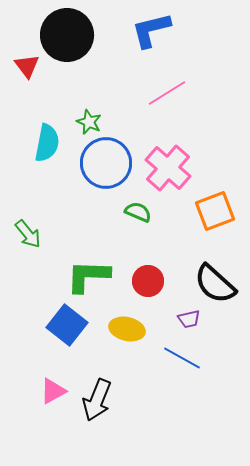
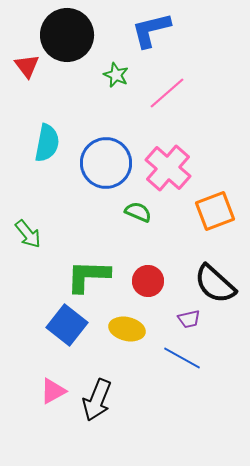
pink line: rotated 9 degrees counterclockwise
green star: moved 27 px right, 47 px up
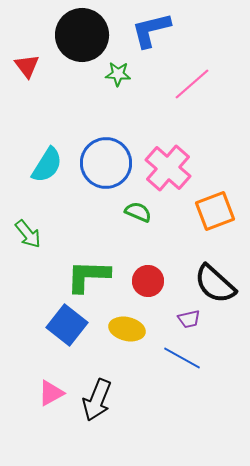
black circle: moved 15 px right
green star: moved 2 px right, 1 px up; rotated 20 degrees counterclockwise
pink line: moved 25 px right, 9 px up
cyan semicircle: moved 22 px down; rotated 21 degrees clockwise
pink triangle: moved 2 px left, 2 px down
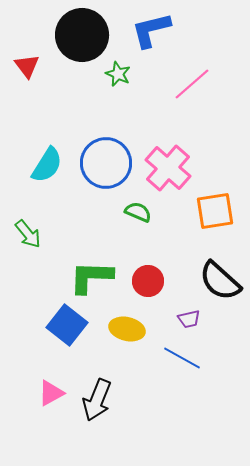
green star: rotated 20 degrees clockwise
orange square: rotated 12 degrees clockwise
green L-shape: moved 3 px right, 1 px down
black semicircle: moved 5 px right, 3 px up
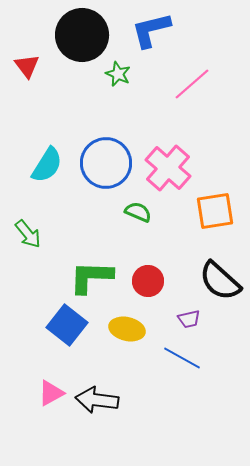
black arrow: rotated 75 degrees clockwise
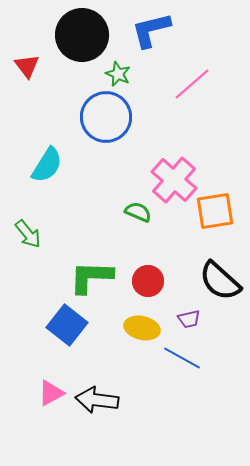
blue circle: moved 46 px up
pink cross: moved 6 px right, 12 px down
yellow ellipse: moved 15 px right, 1 px up
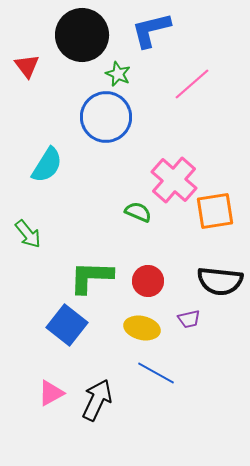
black semicircle: rotated 36 degrees counterclockwise
blue line: moved 26 px left, 15 px down
black arrow: rotated 108 degrees clockwise
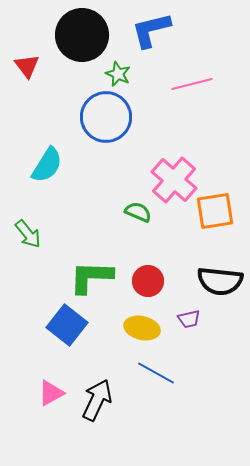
pink line: rotated 27 degrees clockwise
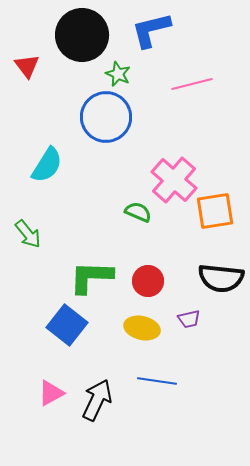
black semicircle: moved 1 px right, 3 px up
blue line: moved 1 px right, 8 px down; rotated 21 degrees counterclockwise
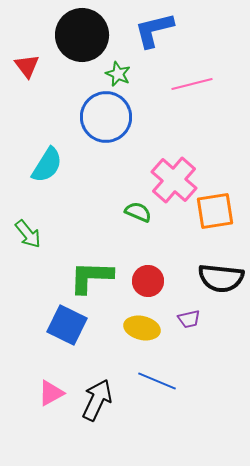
blue L-shape: moved 3 px right
blue square: rotated 12 degrees counterclockwise
blue line: rotated 15 degrees clockwise
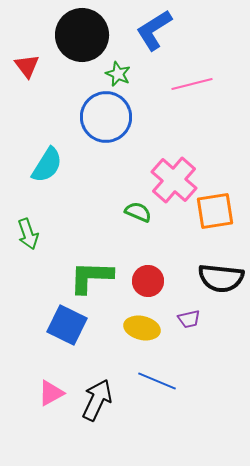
blue L-shape: rotated 18 degrees counterclockwise
green arrow: rotated 20 degrees clockwise
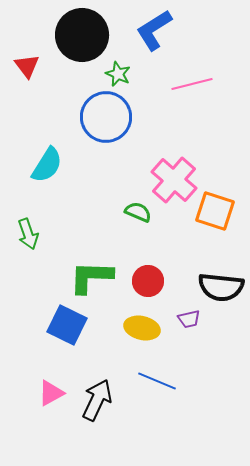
orange square: rotated 27 degrees clockwise
black semicircle: moved 9 px down
